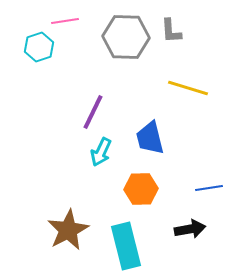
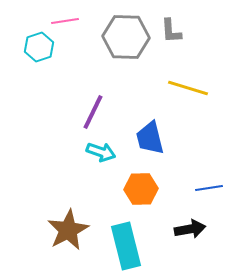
cyan arrow: rotated 96 degrees counterclockwise
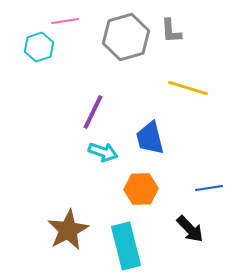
gray hexagon: rotated 18 degrees counterclockwise
cyan arrow: moved 2 px right
black arrow: rotated 56 degrees clockwise
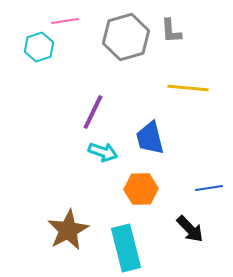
yellow line: rotated 12 degrees counterclockwise
cyan rectangle: moved 2 px down
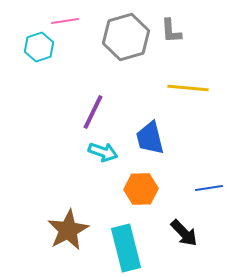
black arrow: moved 6 px left, 4 px down
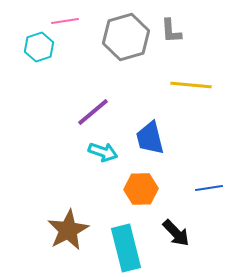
yellow line: moved 3 px right, 3 px up
purple line: rotated 24 degrees clockwise
black arrow: moved 8 px left
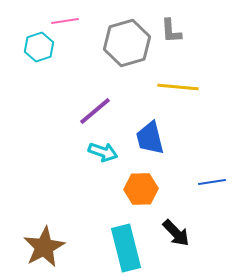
gray hexagon: moved 1 px right, 6 px down
yellow line: moved 13 px left, 2 px down
purple line: moved 2 px right, 1 px up
blue line: moved 3 px right, 6 px up
brown star: moved 24 px left, 17 px down
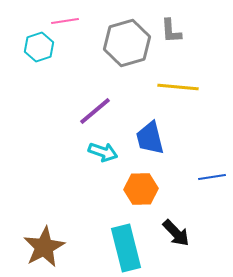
blue line: moved 5 px up
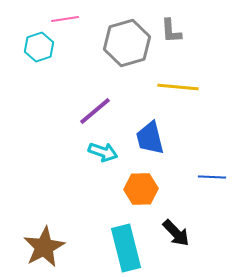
pink line: moved 2 px up
blue line: rotated 12 degrees clockwise
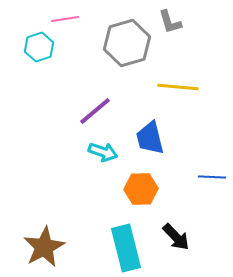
gray L-shape: moved 1 px left, 9 px up; rotated 12 degrees counterclockwise
black arrow: moved 4 px down
